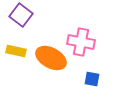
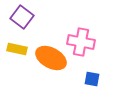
purple square: moved 1 px right, 2 px down
yellow rectangle: moved 1 px right, 2 px up
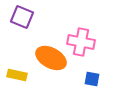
purple square: rotated 15 degrees counterclockwise
yellow rectangle: moved 26 px down
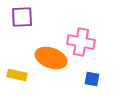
purple square: rotated 25 degrees counterclockwise
orange ellipse: rotated 8 degrees counterclockwise
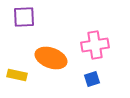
purple square: moved 2 px right
pink cross: moved 14 px right, 3 px down; rotated 20 degrees counterclockwise
blue square: rotated 28 degrees counterclockwise
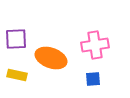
purple square: moved 8 px left, 22 px down
blue square: moved 1 px right; rotated 14 degrees clockwise
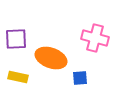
pink cross: moved 7 px up; rotated 24 degrees clockwise
yellow rectangle: moved 1 px right, 2 px down
blue square: moved 13 px left, 1 px up
